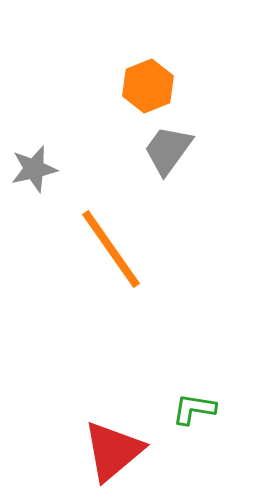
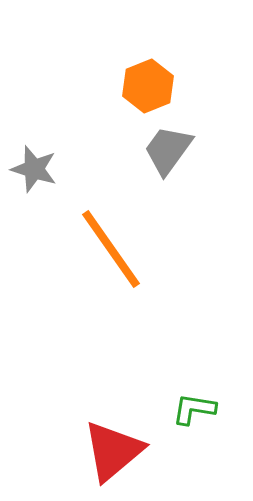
gray star: rotated 30 degrees clockwise
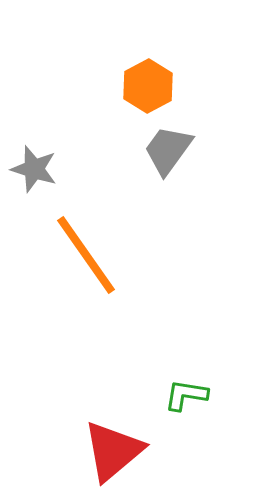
orange hexagon: rotated 6 degrees counterclockwise
orange line: moved 25 px left, 6 px down
green L-shape: moved 8 px left, 14 px up
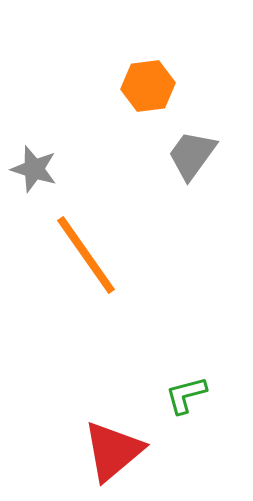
orange hexagon: rotated 21 degrees clockwise
gray trapezoid: moved 24 px right, 5 px down
green L-shape: rotated 24 degrees counterclockwise
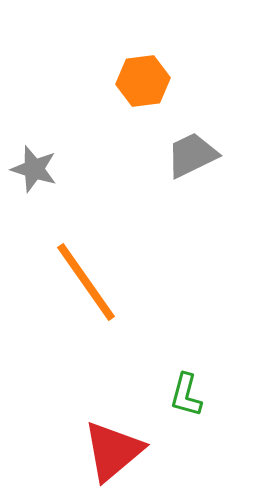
orange hexagon: moved 5 px left, 5 px up
gray trapezoid: rotated 28 degrees clockwise
orange line: moved 27 px down
green L-shape: rotated 60 degrees counterclockwise
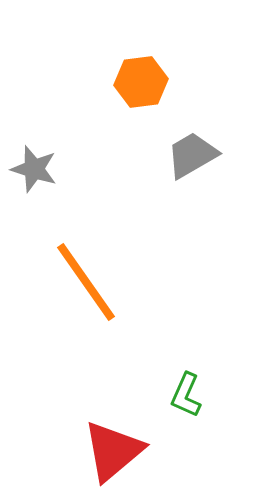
orange hexagon: moved 2 px left, 1 px down
gray trapezoid: rotated 4 degrees counterclockwise
green L-shape: rotated 9 degrees clockwise
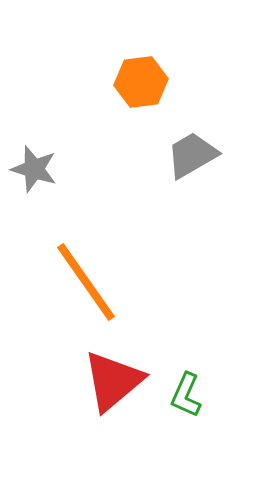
red triangle: moved 70 px up
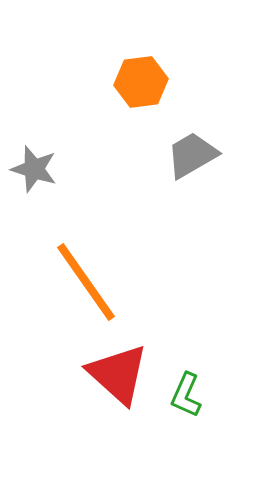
red triangle: moved 5 px right, 7 px up; rotated 38 degrees counterclockwise
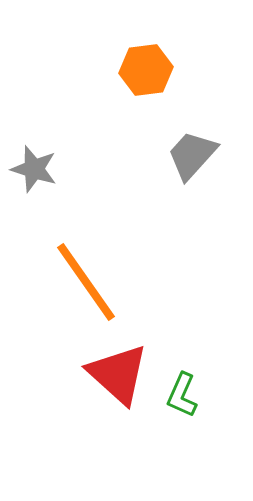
orange hexagon: moved 5 px right, 12 px up
gray trapezoid: rotated 18 degrees counterclockwise
green L-shape: moved 4 px left
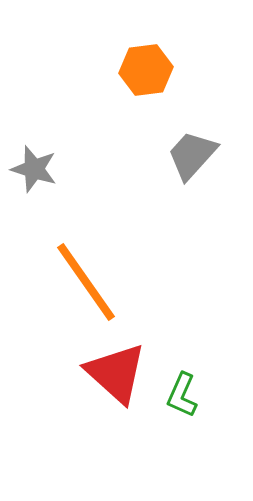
red triangle: moved 2 px left, 1 px up
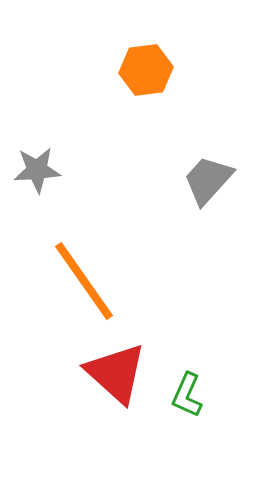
gray trapezoid: moved 16 px right, 25 px down
gray star: moved 3 px right, 1 px down; rotated 21 degrees counterclockwise
orange line: moved 2 px left, 1 px up
green L-shape: moved 5 px right
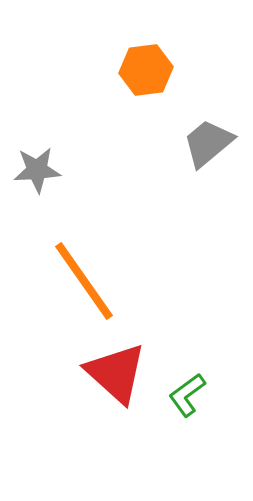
gray trapezoid: moved 37 px up; rotated 8 degrees clockwise
green L-shape: rotated 30 degrees clockwise
